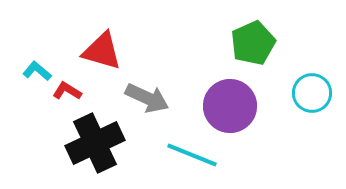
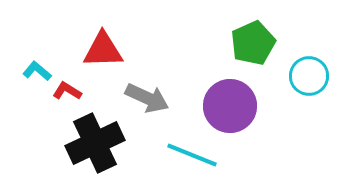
red triangle: moved 1 px right, 1 px up; rotated 18 degrees counterclockwise
cyan circle: moved 3 px left, 17 px up
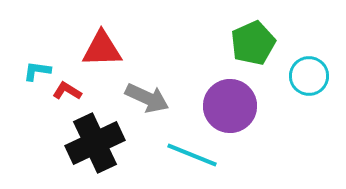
red triangle: moved 1 px left, 1 px up
cyan L-shape: rotated 32 degrees counterclockwise
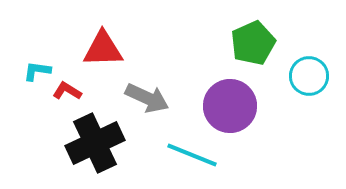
red triangle: moved 1 px right
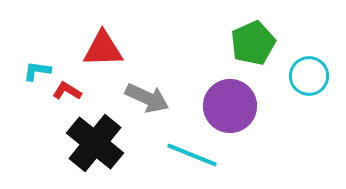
black cross: rotated 26 degrees counterclockwise
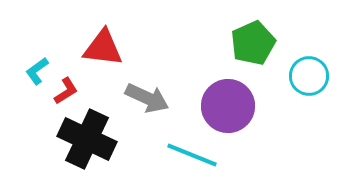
red triangle: moved 1 px up; rotated 9 degrees clockwise
cyan L-shape: rotated 44 degrees counterclockwise
red L-shape: moved 1 px left; rotated 116 degrees clockwise
purple circle: moved 2 px left
black cross: moved 8 px left, 4 px up; rotated 14 degrees counterclockwise
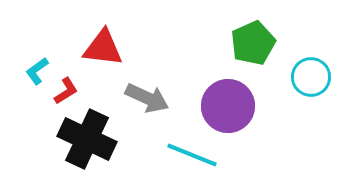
cyan circle: moved 2 px right, 1 px down
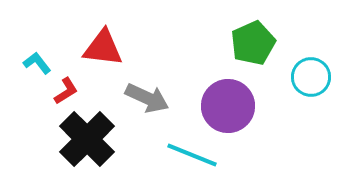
cyan L-shape: moved 8 px up; rotated 88 degrees clockwise
black cross: rotated 20 degrees clockwise
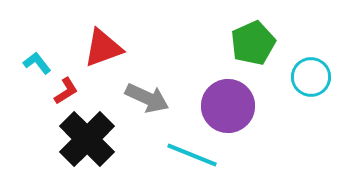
red triangle: rotated 27 degrees counterclockwise
